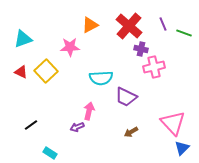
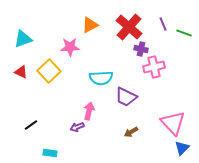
red cross: moved 1 px down
yellow square: moved 3 px right
cyan rectangle: rotated 24 degrees counterclockwise
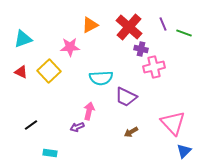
blue triangle: moved 2 px right, 3 px down
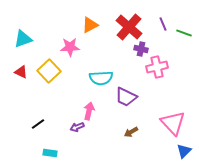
pink cross: moved 3 px right
black line: moved 7 px right, 1 px up
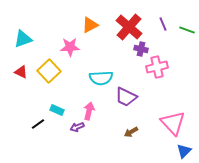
green line: moved 3 px right, 3 px up
cyan rectangle: moved 7 px right, 43 px up; rotated 16 degrees clockwise
